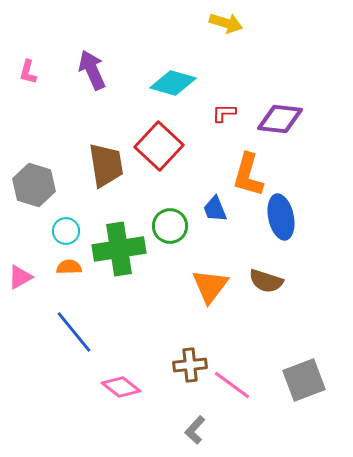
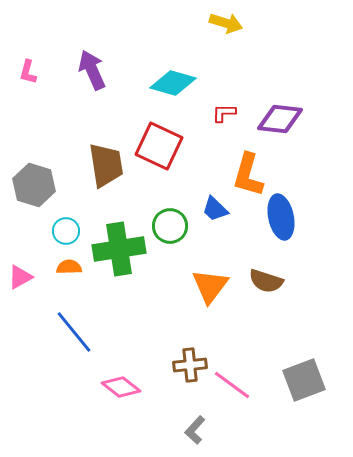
red square: rotated 18 degrees counterclockwise
blue trapezoid: rotated 24 degrees counterclockwise
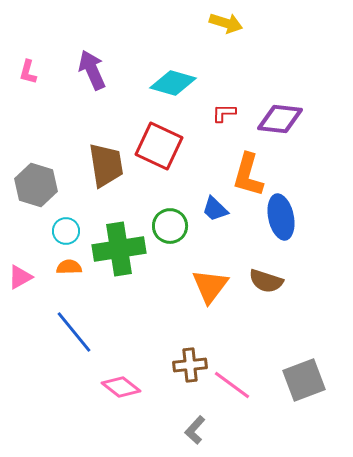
gray hexagon: moved 2 px right
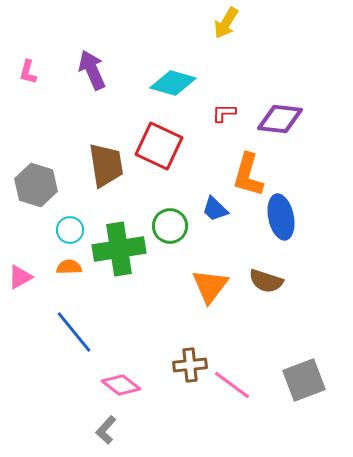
yellow arrow: rotated 104 degrees clockwise
cyan circle: moved 4 px right, 1 px up
pink diamond: moved 2 px up
gray L-shape: moved 89 px left
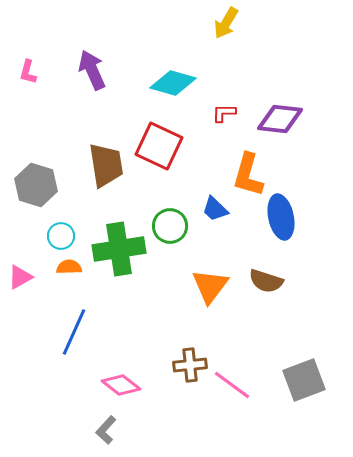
cyan circle: moved 9 px left, 6 px down
blue line: rotated 63 degrees clockwise
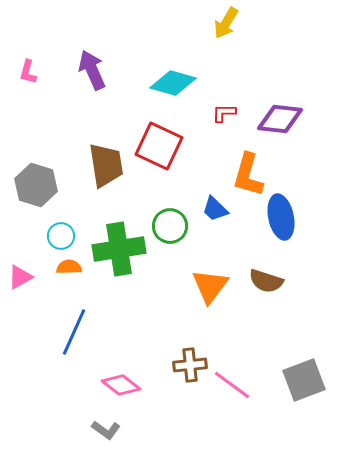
gray L-shape: rotated 96 degrees counterclockwise
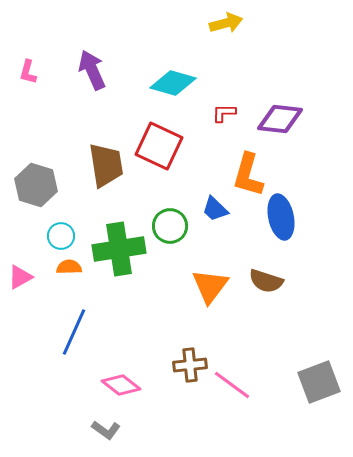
yellow arrow: rotated 136 degrees counterclockwise
gray square: moved 15 px right, 2 px down
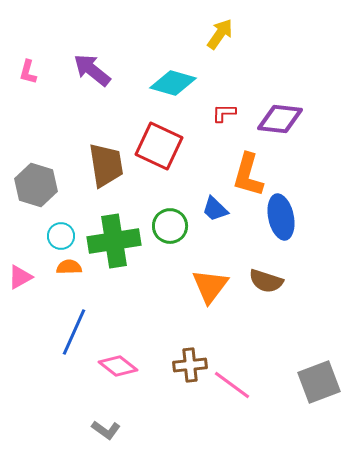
yellow arrow: moved 6 px left, 11 px down; rotated 40 degrees counterclockwise
purple arrow: rotated 27 degrees counterclockwise
green cross: moved 5 px left, 8 px up
pink diamond: moved 3 px left, 19 px up
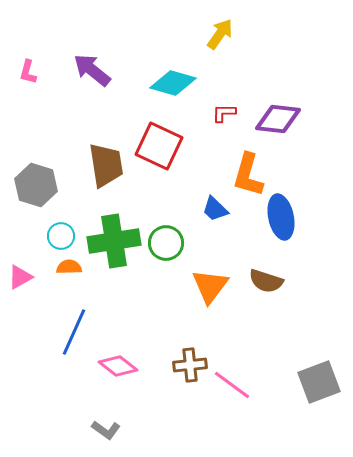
purple diamond: moved 2 px left
green circle: moved 4 px left, 17 px down
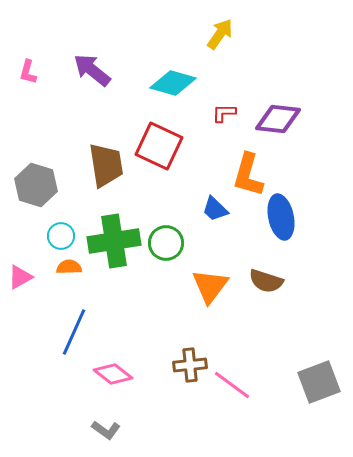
pink diamond: moved 5 px left, 8 px down
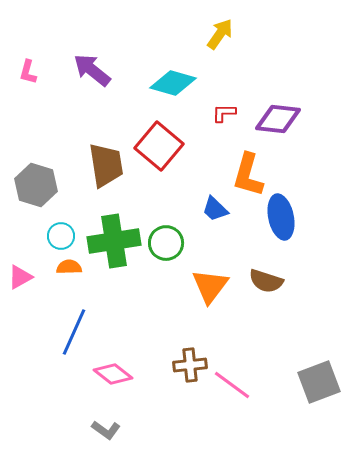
red square: rotated 15 degrees clockwise
